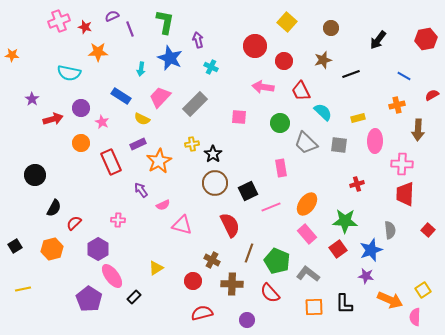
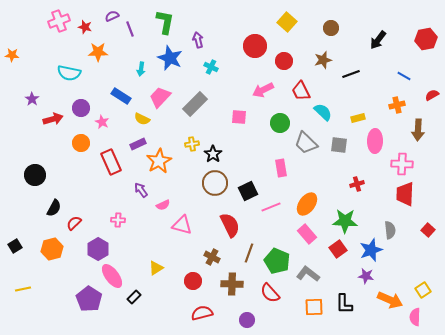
pink arrow at (263, 87): moved 3 px down; rotated 35 degrees counterclockwise
brown cross at (212, 260): moved 3 px up
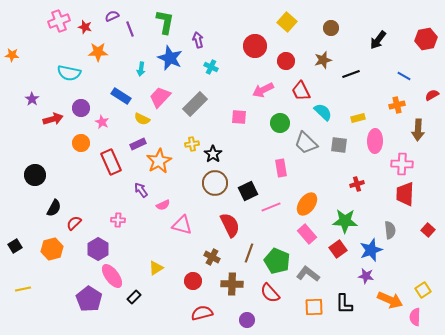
red circle at (284, 61): moved 2 px right
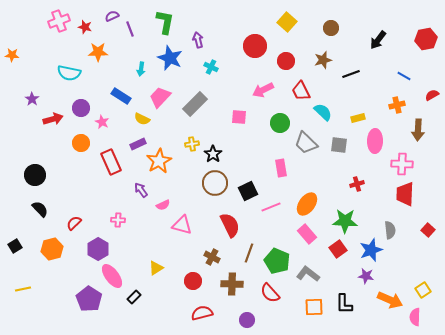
black semicircle at (54, 208): moved 14 px left, 1 px down; rotated 72 degrees counterclockwise
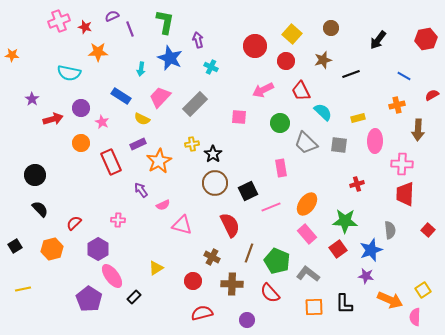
yellow square at (287, 22): moved 5 px right, 12 px down
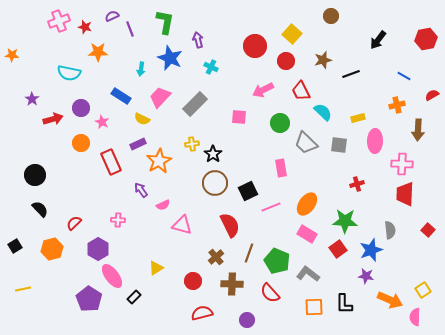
brown circle at (331, 28): moved 12 px up
pink rectangle at (307, 234): rotated 18 degrees counterclockwise
brown cross at (212, 257): moved 4 px right; rotated 21 degrees clockwise
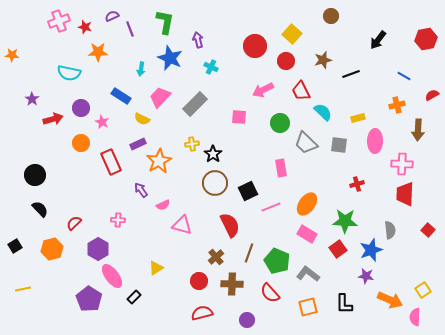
red circle at (193, 281): moved 6 px right
orange square at (314, 307): moved 6 px left; rotated 12 degrees counterclockwise
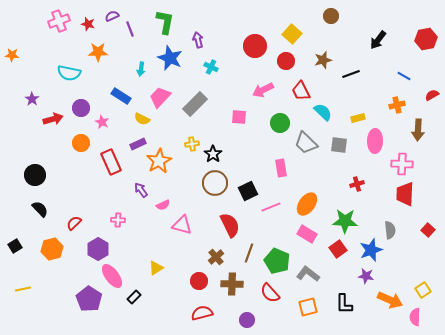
red star at (85, 27): moved 3 px right, 3 px up
